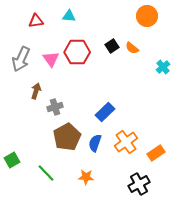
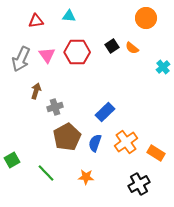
orange circle: moved 1 px left, 2 px down
pink triangle: moved 4 px left, 4 px up
orange rectangle: rotated 66 degrees clockwise
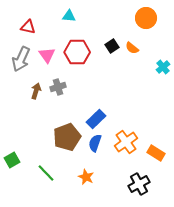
red triangle: moved 8 px left, 6 px down; rotated 21 degrees clockwise
gray cross: moved 3 px right, 20 px up
blue rectangle: moved 9 px left, 7 px down
brown pentagon: rotated 8 degrees clockwise
orange star: rotated 21 degrees clockwise
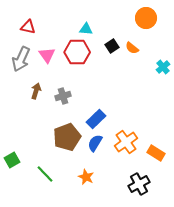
cyan triangle: moved 17 px right, 13 px down
gray cross: moved 5 px right, 9 px down
blue semicircle: rotated 12 degrees clockwise
green line: moved 1 px left, 1 px down
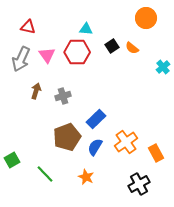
blue semicircle: moved 4 px down
orange rectangle: rotated 30 degrees clockwise
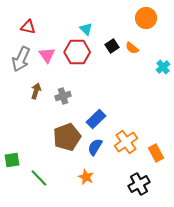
cyan triangle: rotated 40 degrees clockwise
green square: rotated 21 degrees clockwise
green line: moved 6 px left, 4 px down
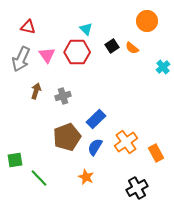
orange circle: moved 1 px right, 3 px down
green square: moved 3 px right
black cross: moved 2 px left, 4 px down
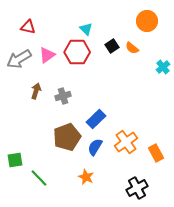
pink triangle: rotated 30 degrees clockwise
gray arrow: moved 2 px left; rotated 35 degrees clockwise
